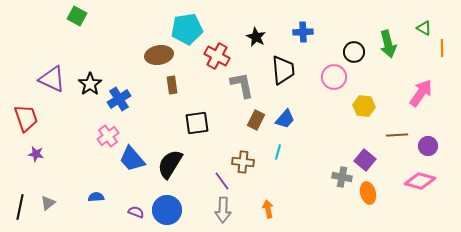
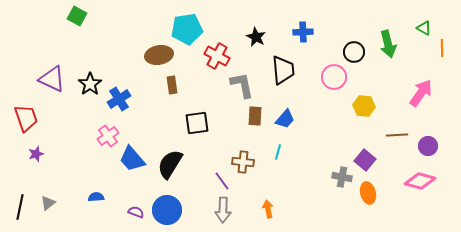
brown rectangle at (256, 120): moved 1 px left, 4 px up; rotated 24 degrees counterclockwise
purple star at (36, 154): rotated 28 degrees counterclockwise
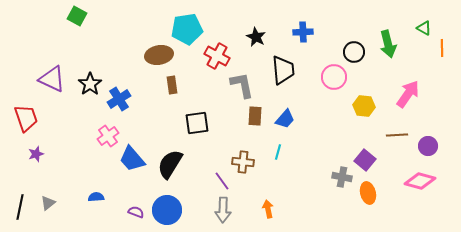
pink arrow at (421, 93): moved 13 px left, 1 px down
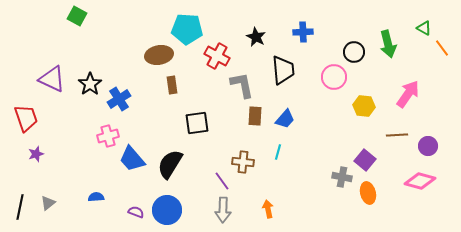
cyan pentagon at (187, 29): rotated 12 degrees clockwise
orange line at (442, 48): rotated 36 degrees counterclockwise
pink cross at (108, 136): rotated 20 degrees clockwise
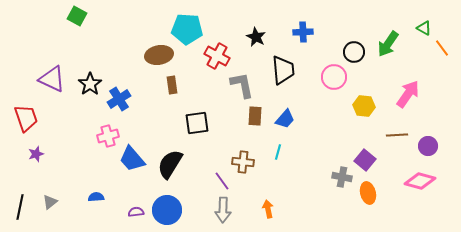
green arrow at (388, 44): rotated 48 degrees clockwise
gray triangle at (48, 203): moved 2 px right, 1 px up
purple semicircle at (136, 212): rotated 28 degrees counterclockwise
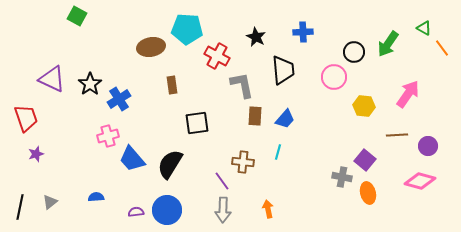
brown ellipse at (159, 55): moved 8 px left, 8 px up
